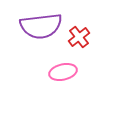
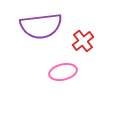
red cross: moved 4 px right, 4 px down
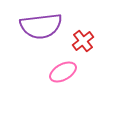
pink ellipse: rotated 16 degrees counterclockwise
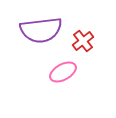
purple semicircle: moved 4 px down
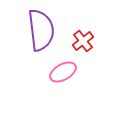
purple semicircle: rotated 90 degrees counterclockwise
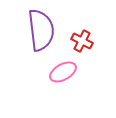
red cross: moved 1 px left; rotated 25 degrees counterclockwise
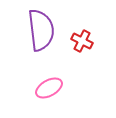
pink ellipse: moved 14 px left, 16 px down
